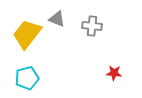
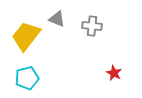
yellow trapezoid: moved 1 px left, 2 px down
red star: rotated 21 degrees clockwise
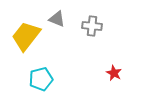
cyan pentagon: moved 14 px right, 1 px down
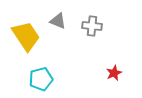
gray triangle: moved 1 px right, 2 px down
yellow trapezoid: rotated 108 degrees clockwise
red star: rotated 21 degrees clockwise
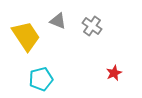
gray cross: rotated 30 degrees clockwise
